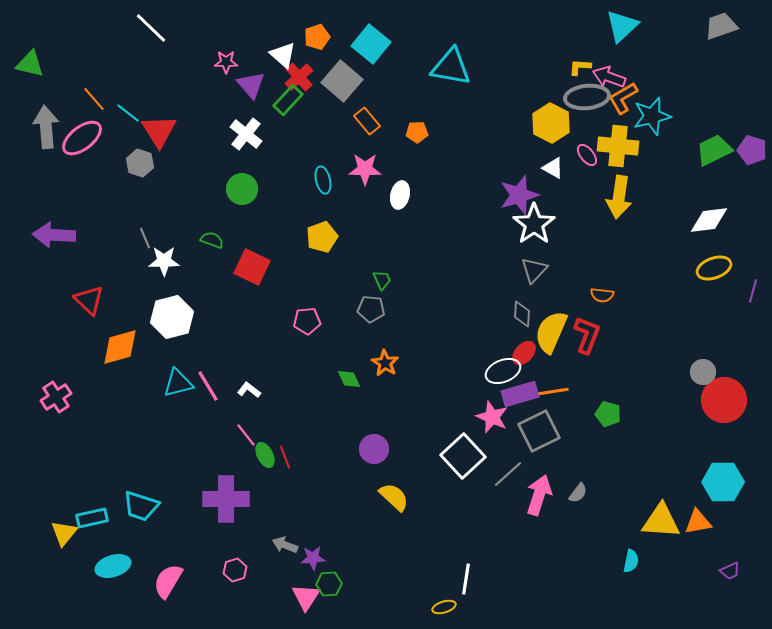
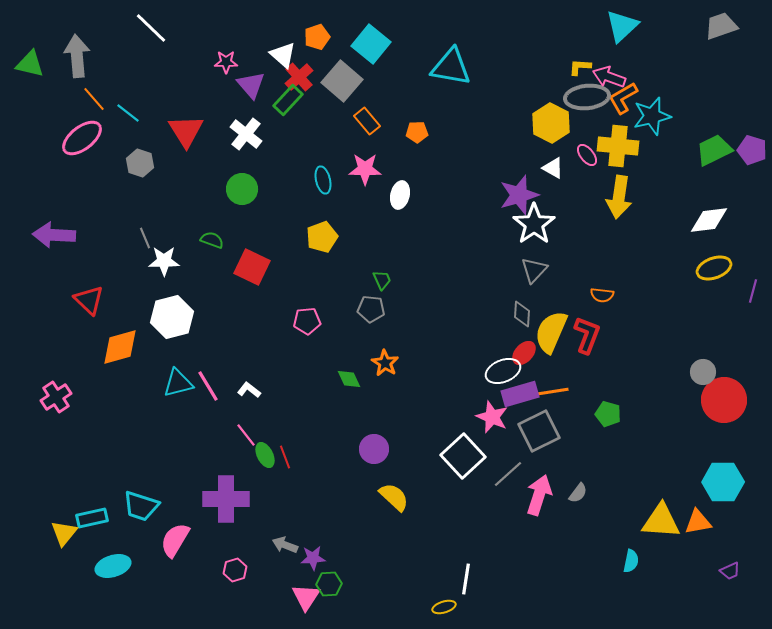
gray arrow at (46, 127): moved 31 px right, 71 px up
red triangle at (159, 131): moved 27 px right
pink semicircle at (168, 581): moved 7 px right, 41 px up
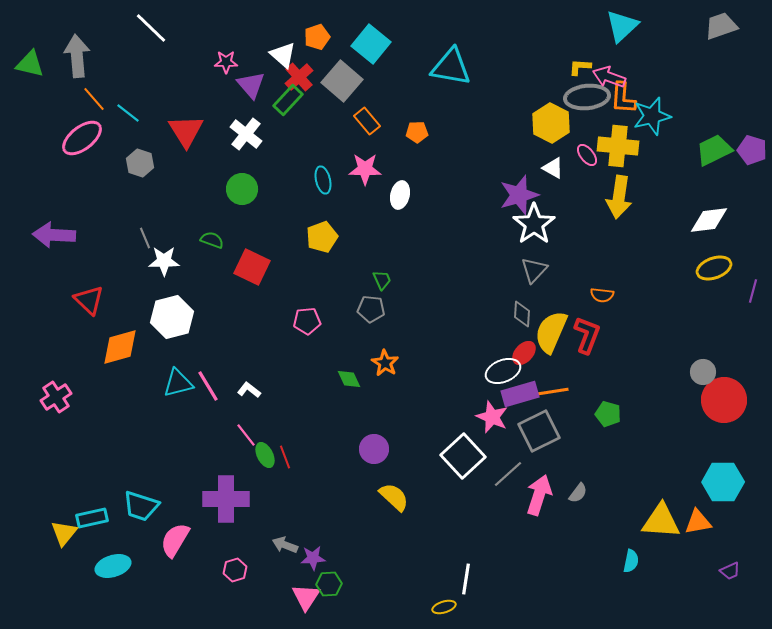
orange L-shape at (623, 98): rotated 56 degrees counterclockwise
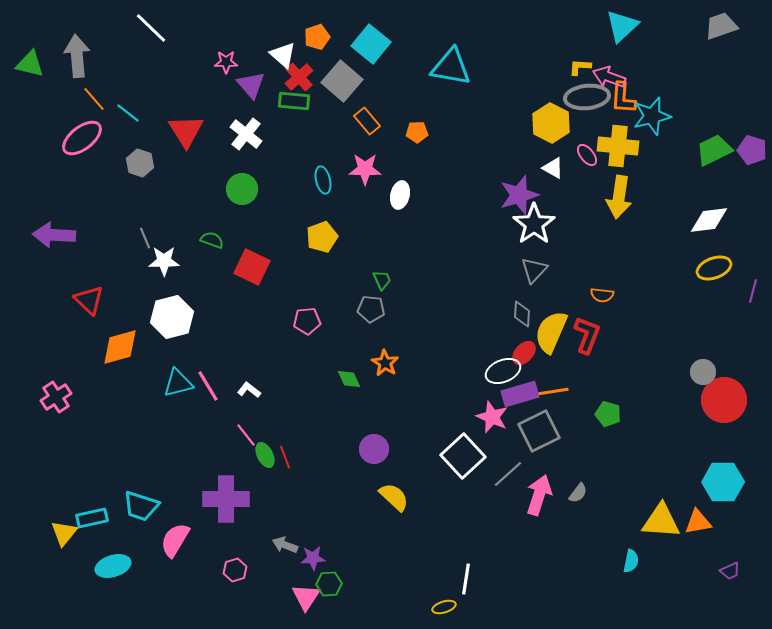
green rectangle at (288, 100): moved 6 px right, 1 px down; rotated 52 degrees clockwise
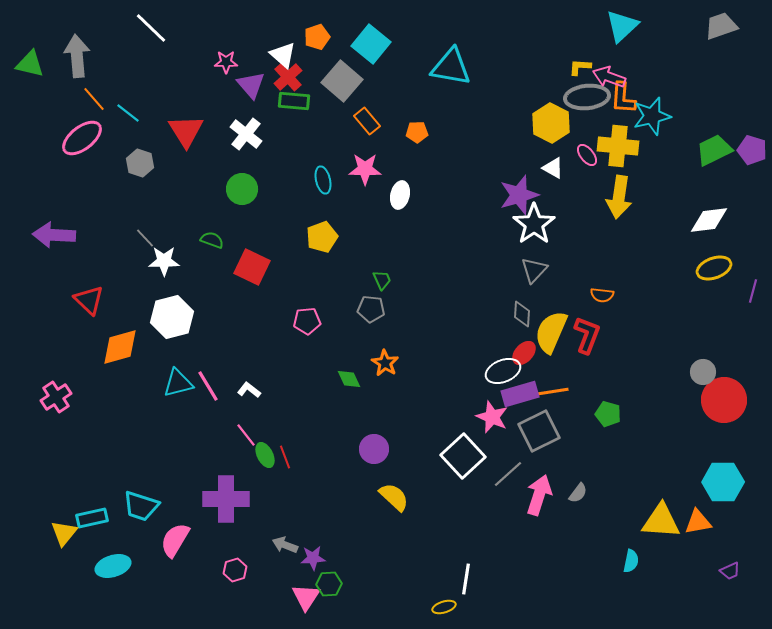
red cross at (299, 77): moved 11 px left
gray line at (145, 238): rotated 20 degrees counterclockwise
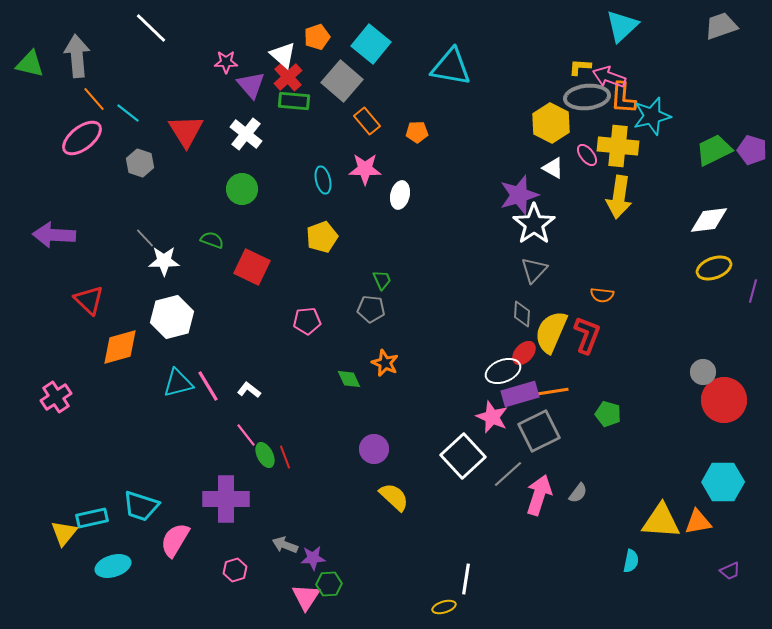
orange star at (385, 363): rotated 8 degrees counterclockwise
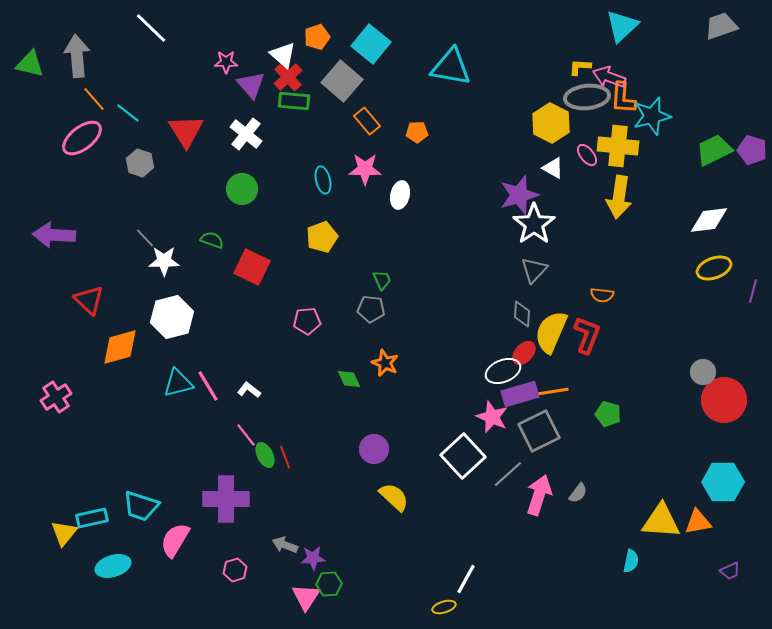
white line at (466, 579): rotated 20 degrees clockwise
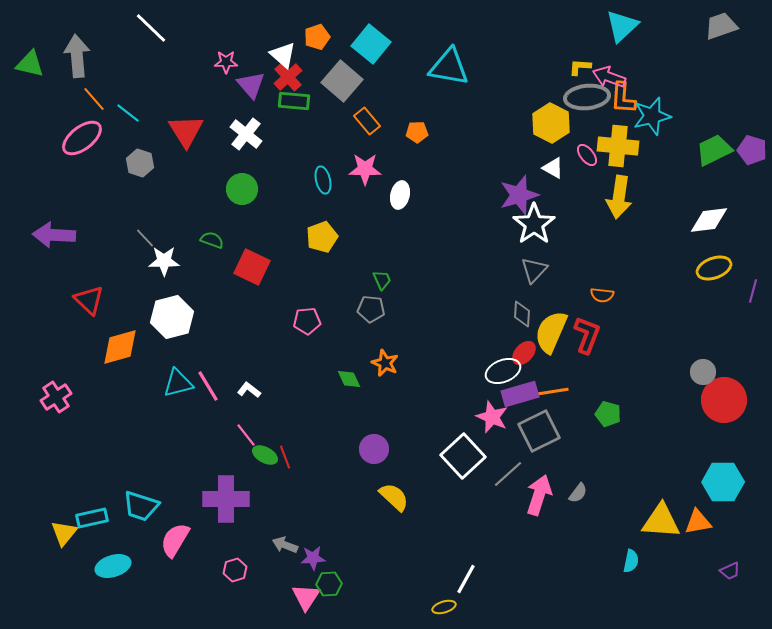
cyan triangle at (451, 67): moved 2 px left
green ellipse at (265, 455): rotated 35 degrees counterclockwise
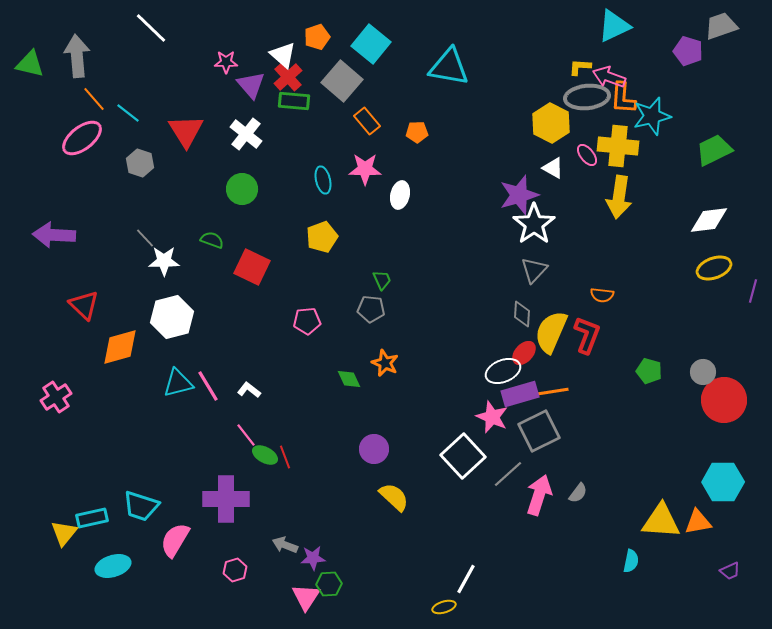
cyan triangle at (622, 26): moved 8 px left; rotated 18 degrees clockwise
purple pentagon at (752, 150): moved 64 px left, 99 px up
red triangle at (89, 300): moved 5 px left, 5 px down
green pentagon at (608, 414): moved 41 px right, 43 px up
